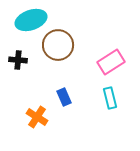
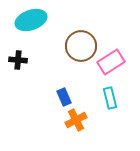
brown circle: moved 23 px right, 1 px down
orange cross: moved 39 px right, 3 px down; rotated 30 degrees clockwise
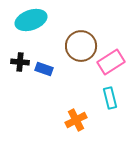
black cross: moved 2 px right, 2 px down
blue rectangle: moved 20 px left, 28 px up; rotated 48 degrees counterclockwise
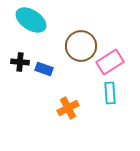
cyan ellipse: rotated 52 degrees clockwise
pink rectangle: moved 1 px left
cyan rectangle: moved 5 px up; rotated 10 degrees clockwise
orange cross: moved 8 px left, 12 px up
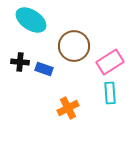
brown circle: moved 7 px left
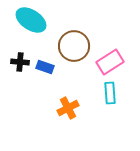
blue rectangle: moved 1 px right, 2 px up
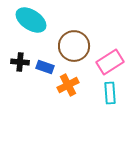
orange cross: moved 23 px up
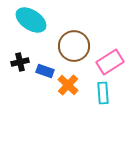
black cross: rotated 18 degrees counterclockwise
blue rectangle: moved 4 px down
orange cross: rotated 20 degrees counterclockwise
cyan rectangle: moved 7 px left
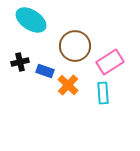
brown circle: moved 1 px right
